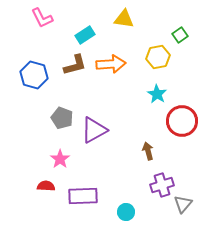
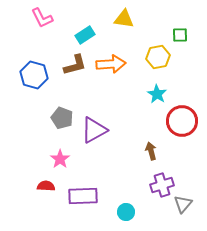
green square: rotated 35 degrees clockwise
brown arrow: moved 3 px right
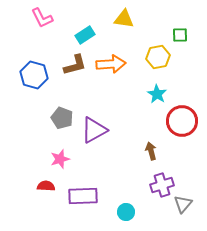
pink star: rotated 18 degrees clockwise
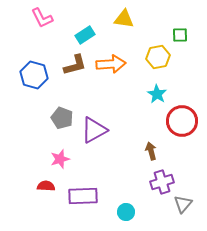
purple cross: moved 3 px up
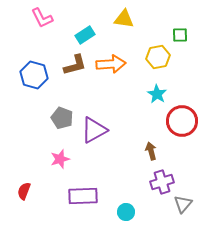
red semicircle: moved 22 px left, 5 px down; rotated 72 degrees counterclockwise
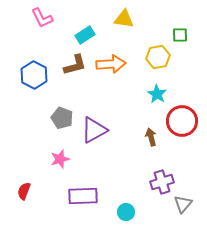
blue hexagon: rotated 12 degrees clockwise
brown arrow: moved 14 px up
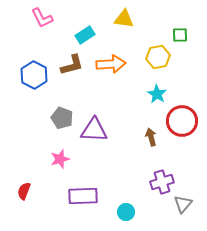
brown L-shape: moved 3 px left
purple triangle: rotated 32 degrees clockwise
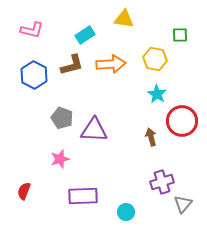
pink L-shape: moved 10 px left, 12 px down; rotated 50 degrees counterclockwise
yellow hexagon: moved 3 px left, 2 px down; rotated 20 degrees clockwise
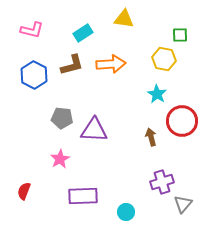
cyan rectangle: moved 2 px left, 2 px up
yellow hexagon: moved 9 px right
gray pentagon: rotated 15 degrees counterclockwise
pink star: rotated 12 degrees counterclockwise
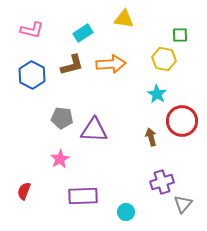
blue hexagon: moved 2 px left
